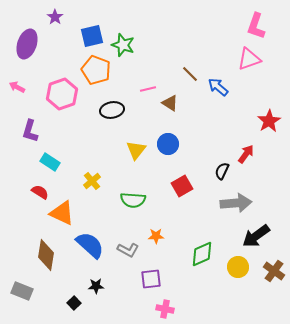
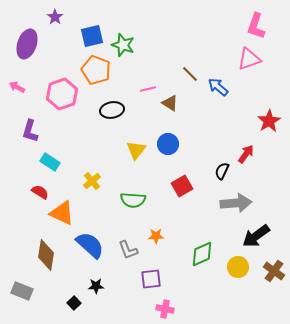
gray L-shape: rotated 40 degrees clockwise
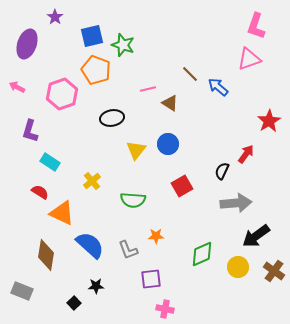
black ellipse: moved 8 px down
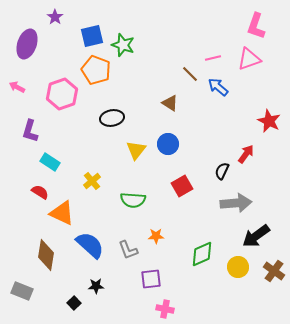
pink line: moved 65 px right, 31 px up
red star: rotated 15 degrees counterclockwise
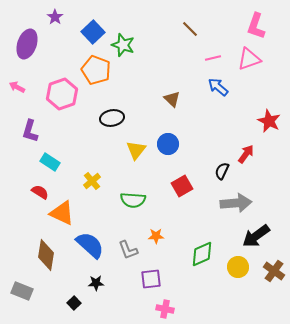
blue square: moved 1 px right, 4 px up; rotated 30 degrees counterclockwise
brown line: moved 45 px up
brown triangle: moved 2 px right, 4 px up; rotated 12 degrees clockwise
black star: moved 3 px up
